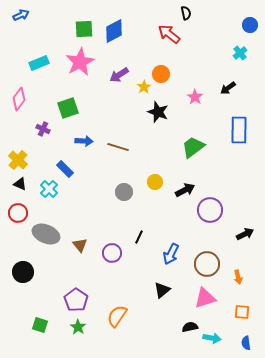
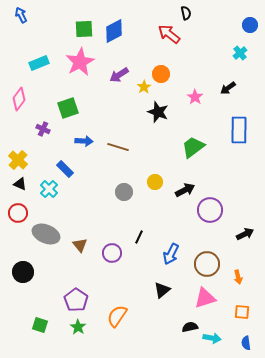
blue arrow at (21, 15): rotated 91 degrees counterclockwise
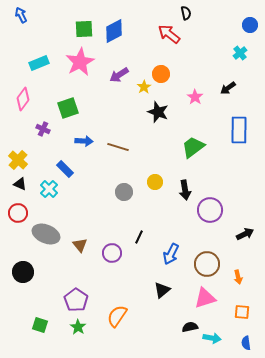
pink diamond at (19, 99): moved 4 px right
black arrow at (185, 190): rotated 108 degrees clockwise
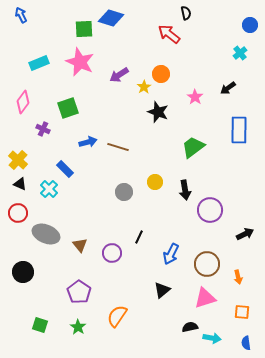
blue diamond at (114, 31): moved 3 px left, 13 px up; rotated 45 degrees clockwise
pink star at (80, 62): rotated 20 degrees counterclockwise
pink diamond at (23, 99): moved 3 px down
blue arrow at (84, 141): moved 4 px right, 1 px down; rotated 18 degrees counterclockwise
purple pentagon at (76, 300): moved 3 px right, 8 px up
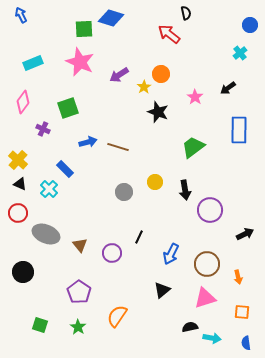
cyan rectangle at (39, 63): moved 6 px left
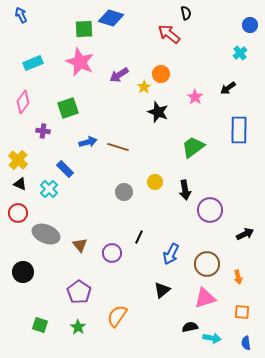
purple cross at (43, 129): moved 2 px down; rotated 16 degrees counterclockwise
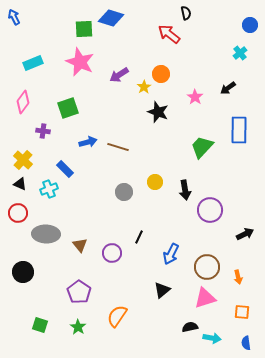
blue arrow at (21, 15): moved 7 px left, 2 px down
green trapezoid at (193, 147): moved 9 px right; rotated 10 degrees counterclockwise
yellow cross at (18, 160): moved 5 px right
cyan cross at (49, 189): rotated 24 degrees clockwise
gray ellipse at (46, 234): rotated 20 degrees counterclockwise
brown circle at (207, 264): moved 3 px down
